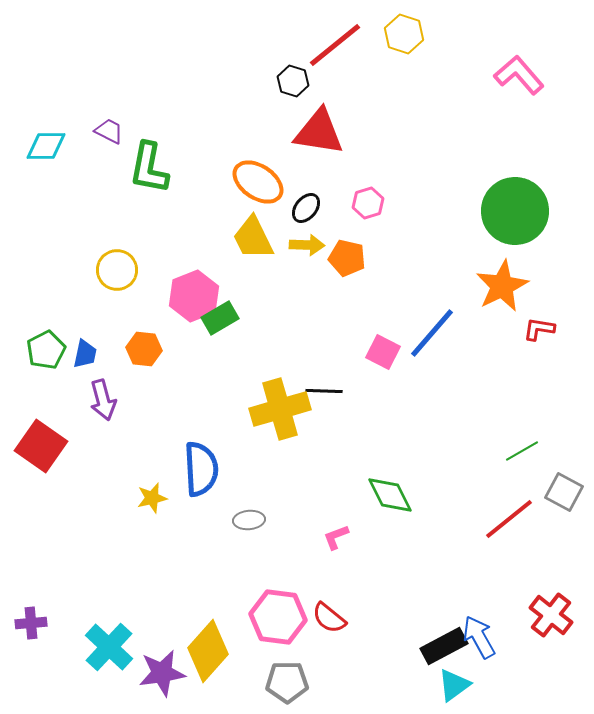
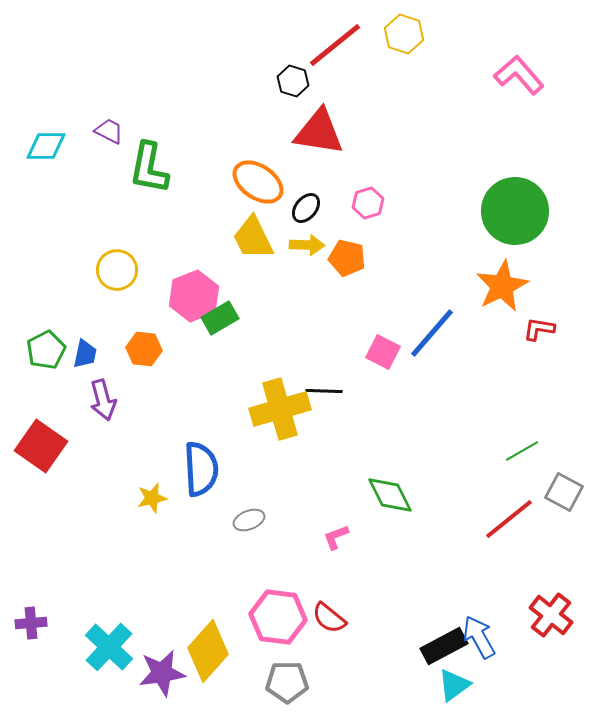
gray ellipse at (249, 520): rotated 16 degrees counterclockwise
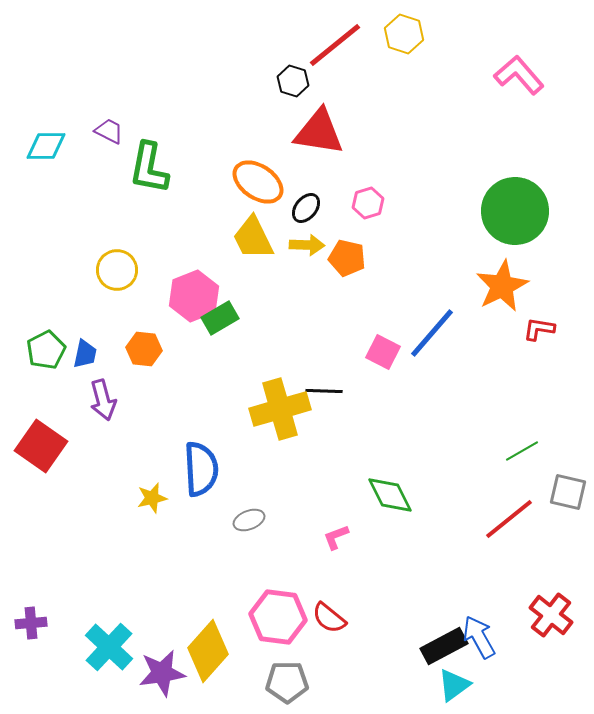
gray square at (564, 492): moved 4 px right; rotated 15 degrees counterclockwise
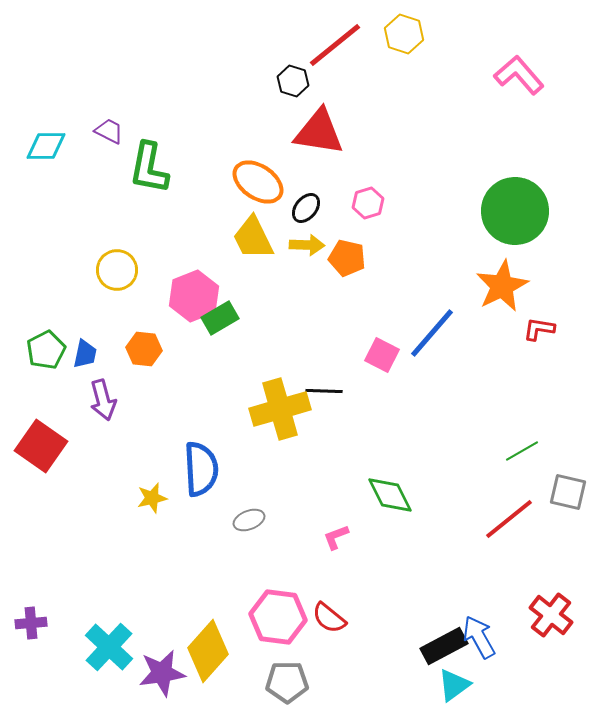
pink square at (383, 352): moved 1 px left, 3 px down
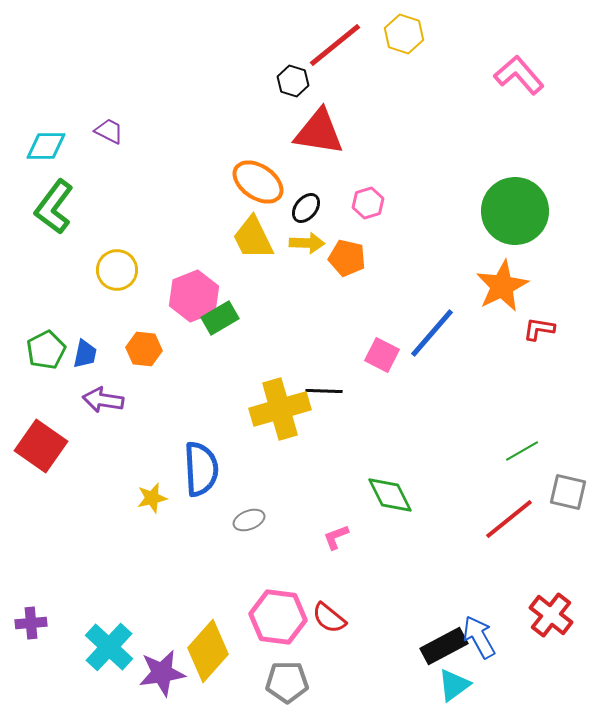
green L-shape at (149, 168): moved 95 px left, 39 px down; rotated 26 degrees clockwise
yellow arrow at (307, 245): moved 2 px up
purple arrow at (103, 400): rotated 114 degrees clockwise
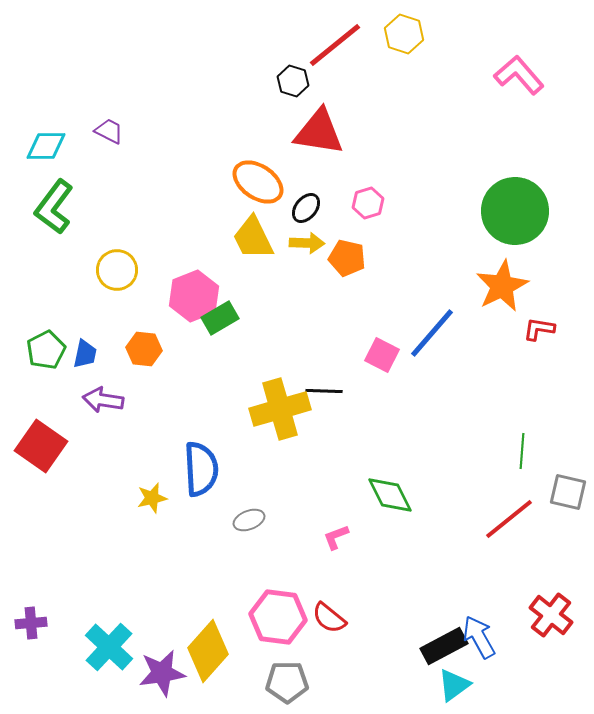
green line at (522, 451): rotated 56 degrees counterclockwise
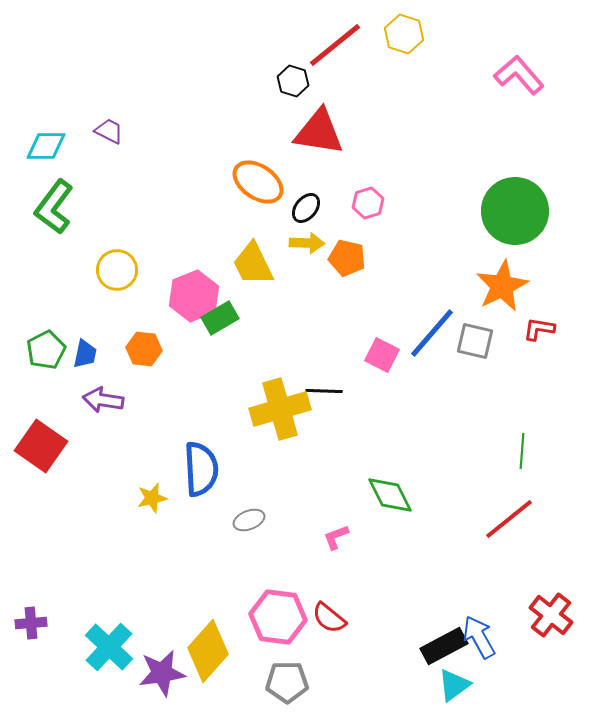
yellow trapezoid at (253, 238): moved 26 px down
gray square at (568, 492): moved 93 px left, 151 px up
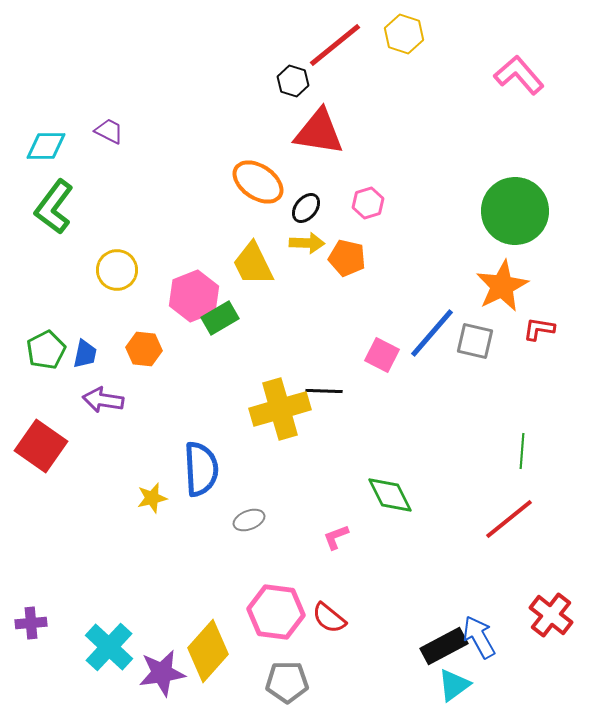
pink hexagon at (278, 617): moved 2 px left, 5 px up
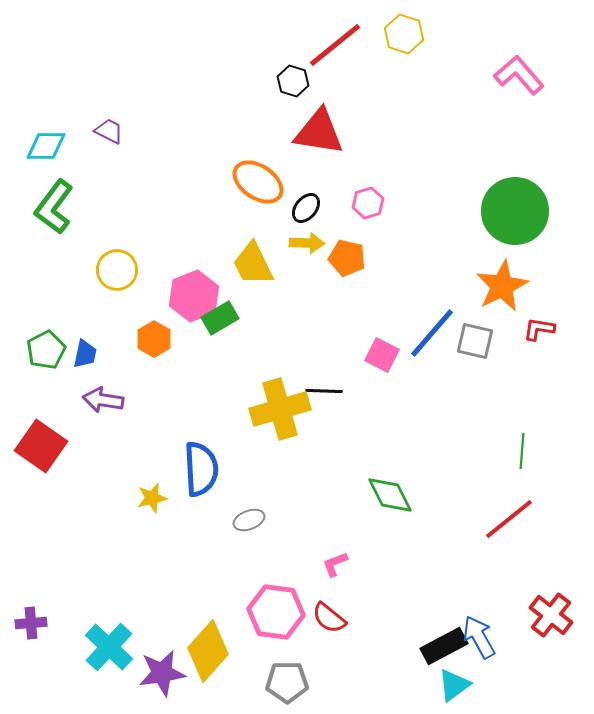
orange hexagon at (144, 349): moved 10 px right, 10 px up; rotated 24 degrees clockwise
pink L-shape at (336, 537): moved 1 px left, 27 px down
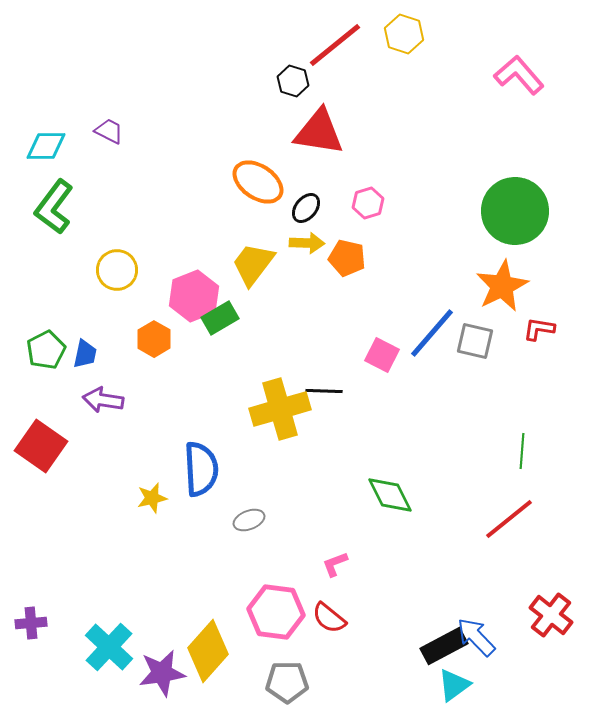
yellow trapezoid at (253, 264): rotated 63 degrees clockwise
blue arrow at (479, 637): moved 3 px left; rotated 15 degrees counterclockwise
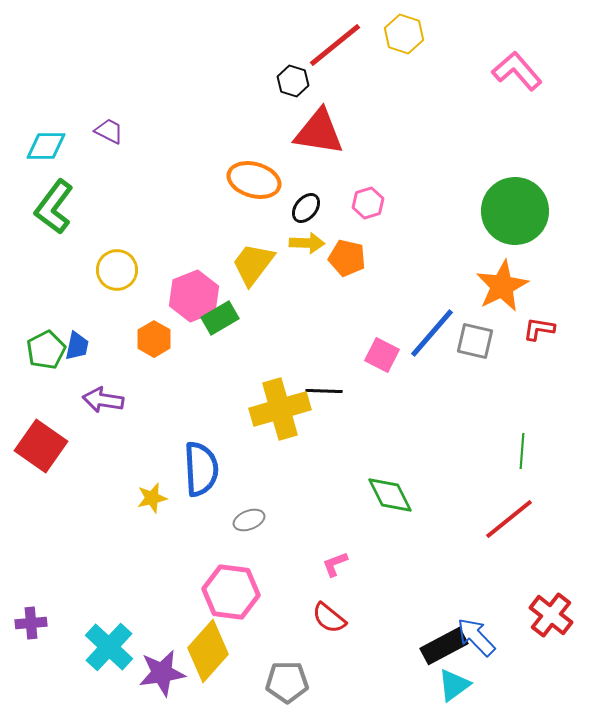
pink L-shape at (519, 75): moved 2 px left, 4 px up
orange ellipse at (258, 182): moved 4 px left, 2 px up; rotated 18 degrees counterclockwise
blue trapezoid at (85, 354): moved 8 px left, 8 px up
pink hexagon at (276, 612): moved 45 px left, 20 px up
